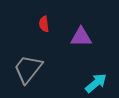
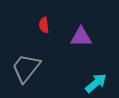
red semicircle: moved 1 px down
gray trapezoid: moved 2 px left, 1 px up
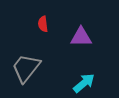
red semicircle: moved 1 px left, 1 px up
cyan arrow: moved 12 px left
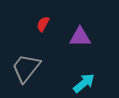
red semicircle: rotated 35 degrees clockwise
purple triangle: moved 1 px left
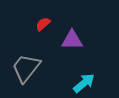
red semicircle: rotated 21 degrees clockwise
purple triangle: moved 8 px left, 3 px down
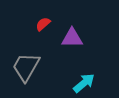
purple triangle: moved 2 px up
gray trapezoid: moved 1 px up; rotated 8 degrees counterclockwise
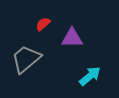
gray trapezoid: moved 8 px up; rotated 20 degrees clockwise
cyan arrow: moved 6 px right, 7 px up
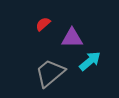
gray trapezoid: moved 24 px right, 14 px down
cyan arrow: moved 15 px up
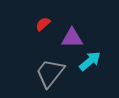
gray trapezoid: rotated 12 degrees counterclockwise
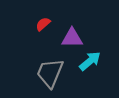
gray trapezoid: rotated 16 degrees counterclockwise
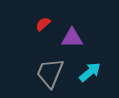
cyan arrow: moved 11 px down
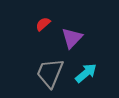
purple triangle: rotated 45 degrees counterclockwise
cyan arrow: moved 4 px left, 1 px down
